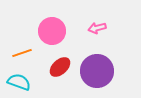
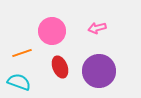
red ellipse: rotated 70 degrees counterclockwise
purple circle: moved 2 px right
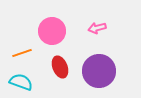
cyan semicircle: moved 2 px right
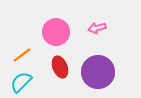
pink circle: moved 4 px right, 1 px down
orange line: moved 2 px down; rotated 18 degrees counterclockwise
purple circle: moved 1 px left, 1 px down
cyan semicircle: rotated 65 degrees counterclockwise
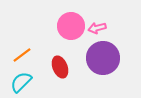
pink circle: moved 15 px right, 6 px up
purple circle: moved 5 px right, 14 px up
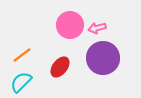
pink circle: moved 1 px left, 1 px up
red ellipse: rotated 60 degrees clockwise
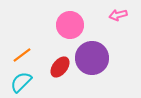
pink arrow: moved 21 px right, 13 px up
purple circle: moved 11 px left
